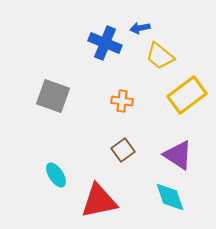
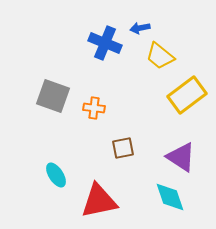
orange cross: moved 28 px left, 7 px down
brown square: moved 2 px up; rotated 25 degrees clockwise
purple triangle: moved 3 px right, 2 px down
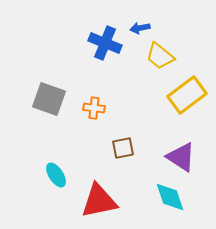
gray square: moved 4 px left, 3 px down
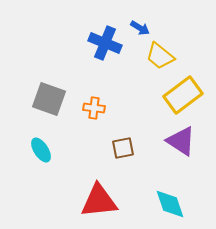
blue arrow: rotated 138 degrees counterclockwise
yellow rectangle: moved 4 px left
purple triangle: moved 16 px up
cyan ellipse: moved 15 px left, 25 px up
cyan diamond: moved 7 px down
red triangle: rotated 6 degrees clockwise
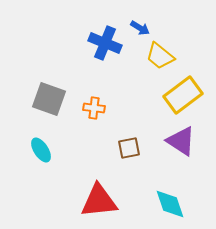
brown square: moved 6 px right
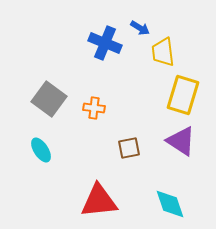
yellow trapezoid: moved 3 px right, 4 px up; rotated 44 degrees clockwise
yellow rectangle: rotated 36 degrees counterclockwise
gray square: rotated 16 degrees clockwise
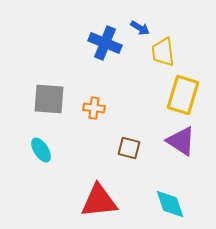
gray square: rotated 32 degrees counterclockwise
brown square: rotated 25 degrees clockwise
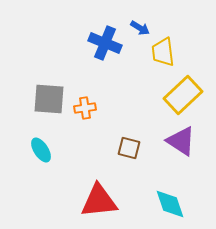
yellow rectangle: rotated 30 degrees clockwise
orange cross: moved 9 px left; rotated 15 degrees counterclockwise
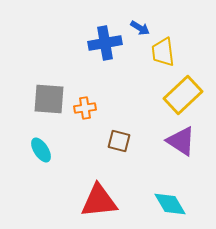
blue cross: rotated 32 degrees counterclockwise
brown square: moved 10 px left, 7 px up
cyan diamond: rotated 12 degrees counterclockwise
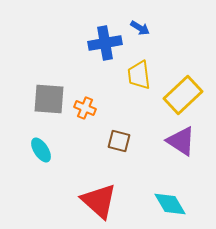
yellow trapezoid: moved 24 px left, 23 px down
orange cross: rotated 30 degrees clockwise
red triangle: rotated 48 degrees clockwise
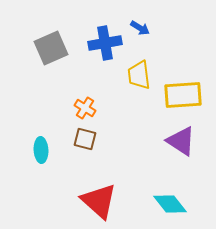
yellow rectangle: rotated 39 degrees clockwise
gray square: moved 2 px right, 51 px up; rotated 28 degrees counterclockwise
orange cross: rotated 10 degrees clockwise
brown square: moved 34 px left, 2 px up
cyan ellipse: rotated 30 degrees clockwise
cyan diamond: rotated 8 degrees counterclockwise
